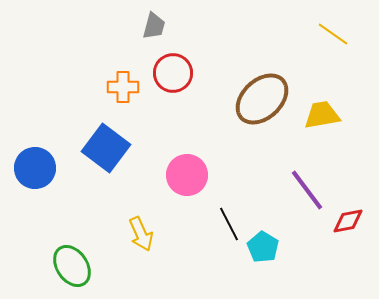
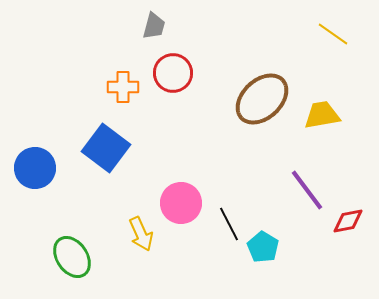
pink circle: moved 6 px left, 28 px down
green ellipse: moved 9 px up
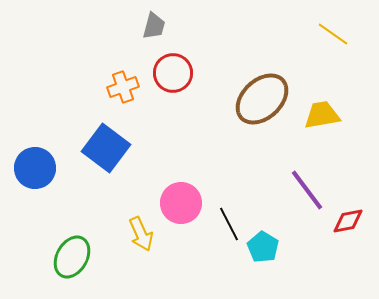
orange cross: rotated 20 degrees counterclockwise
green ellipse: rotated 63 degrees clockwise
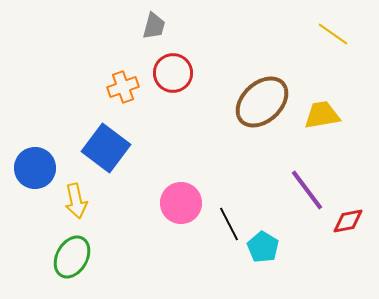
brown ellipse: moved 3 px down
yellow arrow: moved 65 px left, 33 px up; rotated 12 degrees clockwise
